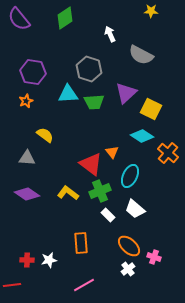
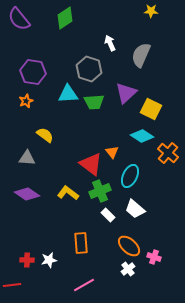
white arrow: moved 9 px down
gray semicircle: rotated 85 degrees clockwise
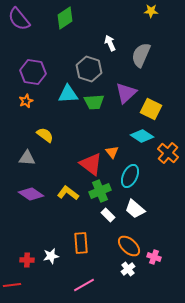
purple diamond: moved 4 px right
white star: moved 2 px right, 4 px up
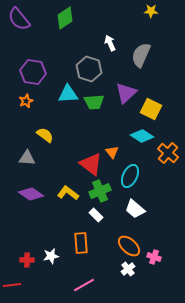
white rectangle: moved 12 px left
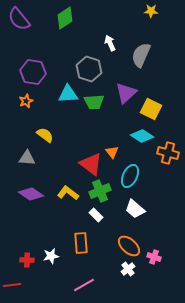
orange cross: rotated 25 degrees counterclockwise
